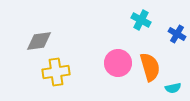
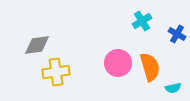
cyan cross: moved 1 px right, 1 px down; rotated 30 degrees clockwise
gray diamond: moved 2 px left, 4 px down
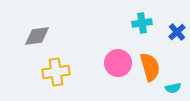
cyan cross: moved 2 px down; rotated 24 degrees clockwise
blue cross: moved 2 px up; rotated 18 degrees clockwise
gray diamond: moved 9 px up
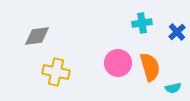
yellow cross: rotated 20 degrees clockwise
